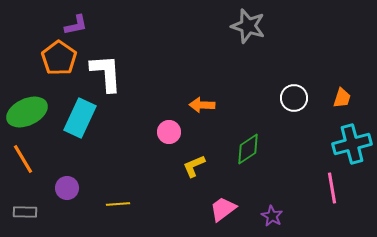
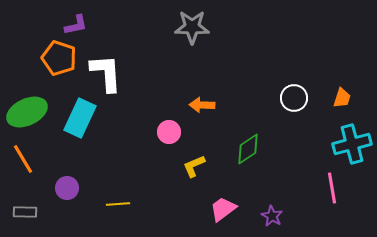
gray star: moved 56 px left, 1 px down; rotated 16 degrees counterclockwise
orange pentagon: rotated 16 degrees counterclockwise
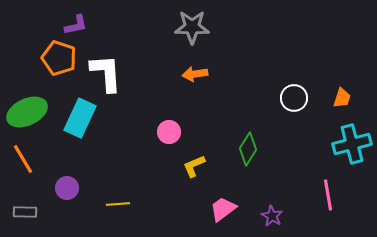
orange arrow: moved 7 px left, 31 px up; rotated 10 degrees counterclockwise
green diamond: rotated 24 degrees counterclockwise
pink line: moved 4 px left, 7 px down
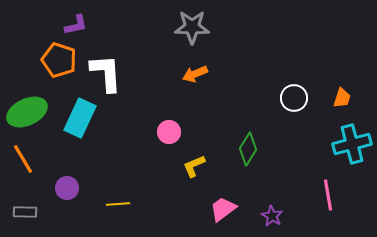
orange pentagon: moved 2 px down
orange arrow: rotated 15 degrees counterclockwise
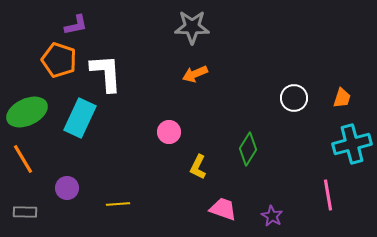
yellow L-shape: moved 4 px right, 1 px down; rotated 40 degrees counterclockwise
pink trapezoid: rotated 56 degrees clockwise
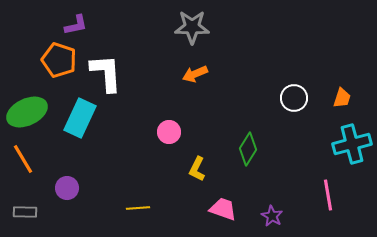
yellow L-shape: moved 1 px left, 2 px down
yellow line: moved 20 px right, 4 px down
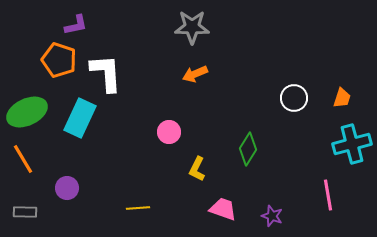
purple star: rotated 10 degrees counterclockwise
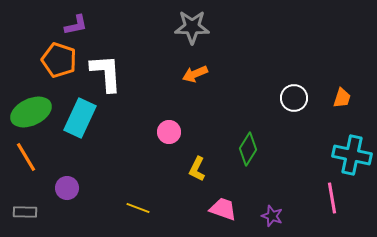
green ellipse: moved 4 px right
cyan cross: moved 11 px down; rotated 27 degrees clockwise
orange line: moved 3 px right, 2 px up
pink line: moved 4 px right, 3 px down
yellow line: rotated 25 degrees clockwise
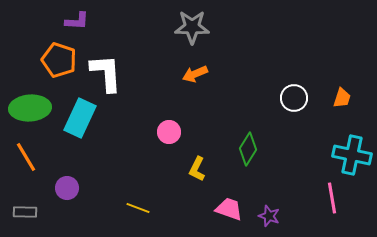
purple L-shape: moved 1 px right, 4 px up; rotated 15 degrees clockwise
green ellipse: moved 1 px left, 4 px up; rotated 21 degrees clockwise
pink trapezoid: moved 6 px right
purple star: moved 3 px left
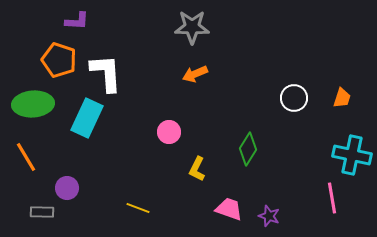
green ellipse: moved 3 px right, 4 px up
cyan rectangle: moved 7 px right
gray rectangle: moved 17 px right
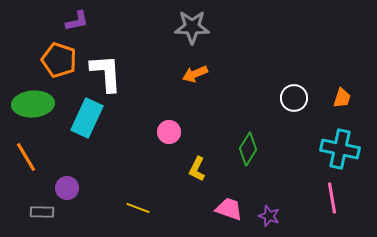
purple L-shape: rotated 15 degrees counterclockwise
cyan cross: moved 12 px left, 6 px up
